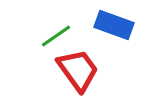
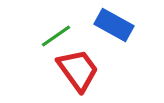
blue rectangle: rotated 9 degrees clockwise
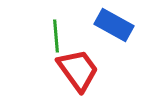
green line: rotated 60 degrees counterclockwise
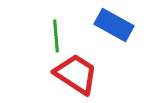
red trapezoid: moved 2 px left, 4 px down; rotated 21 degrees counterclockwise
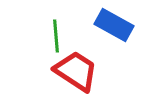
red trapezoid: moved 3 px up
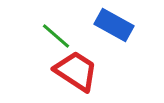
green line: rotated 44 degrees counterclockwise
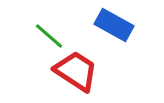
green line: moved 7 px left
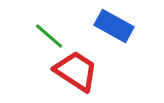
blue rectangle: moved 1 px down
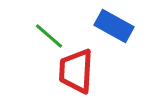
red trapezoid: rotated 120 degrees counterclockwise
